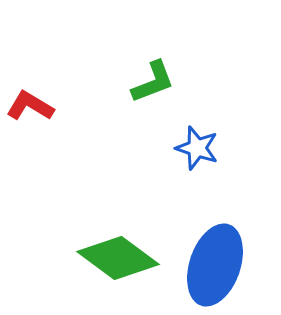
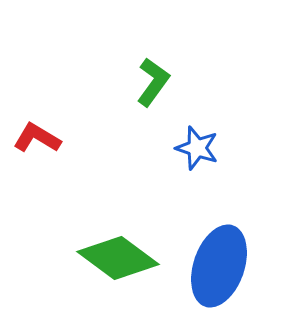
green L-shape: rotated 33 degrees counterclockwise
red L-shape: moved 7 px right, 32 px down
blue ellipse: moved 4 px right, 1 px down
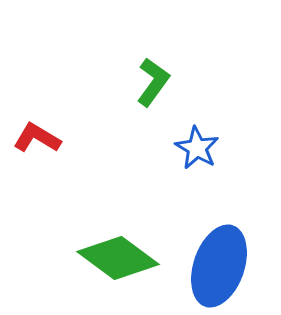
blue star: rotated 12 degrees clockwise
